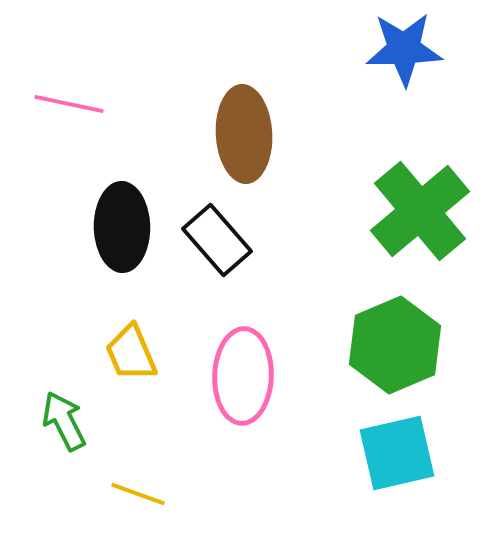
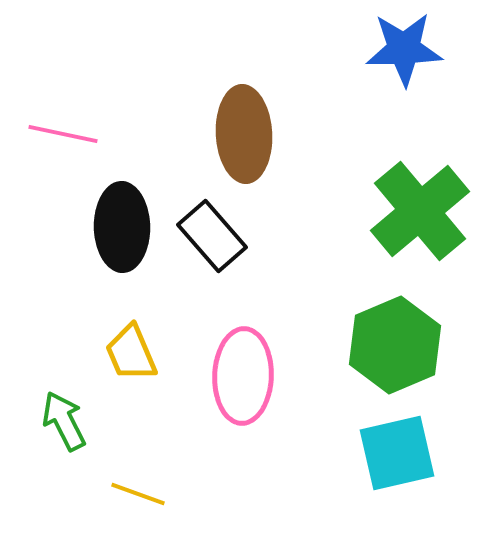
pink line: moved 6 px left, 30 px down
black rectangle: moved 5 px left, 4 px up
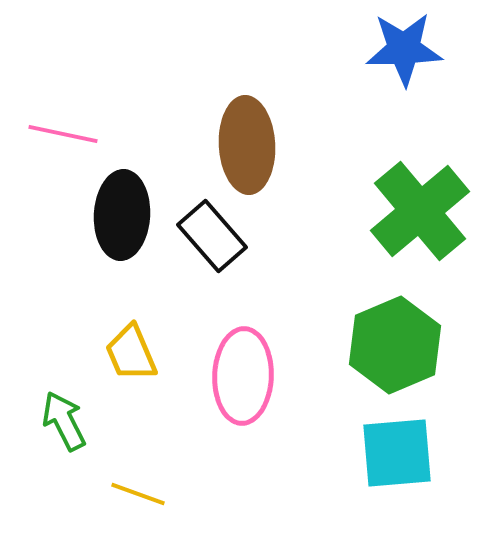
brown ellipse: moved 3 px right, 11 px down
black ellipse: moved 12 px up; rotated 4 degrees clockwise
cyan square: rotated 8 degrees clockwise
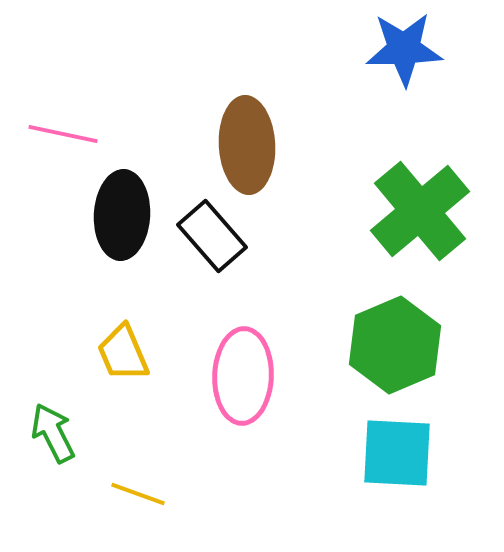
yellow trapezoid: moved 8 px left
green arrow: moved 11 px left, 12 px down
cyan square: rotated 8 degrees clockwise
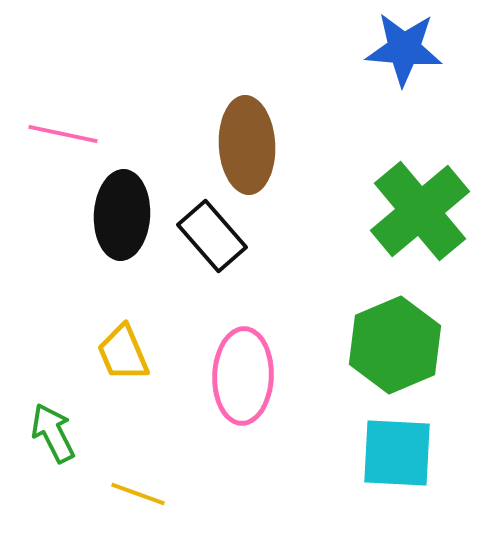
blue star: rotated 6 degrees clockwise
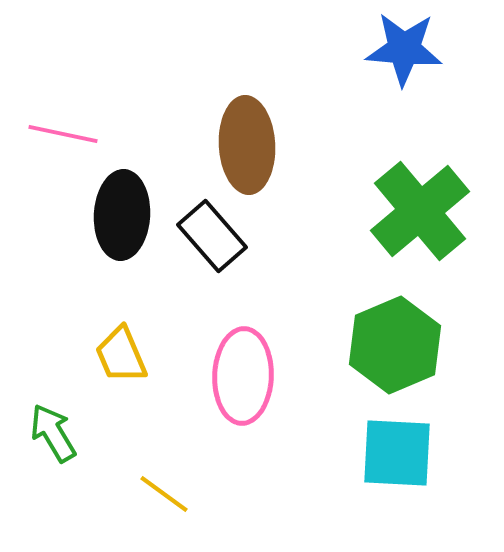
yellow trapezoid: moved 2 px left, 2 px down
green arrow: rotated 4 degrees counterclockwise
yellow line: moved 26 px right; rotated 16 degrees clockwise
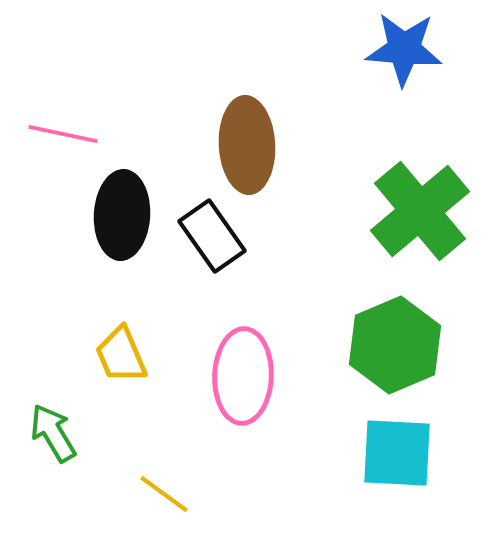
black rectangle: rotated 6 degrees clockwise
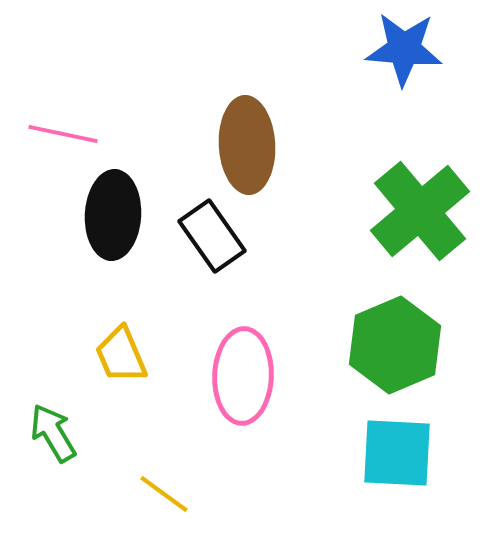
black ellipse: moved 9 px left
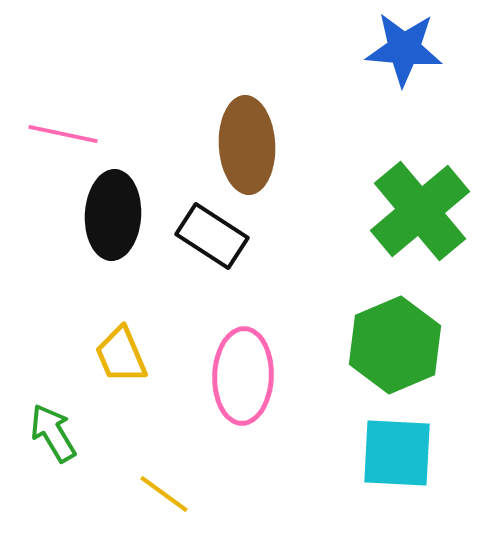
black rectangle: rotated 22 degrees counterclockwise
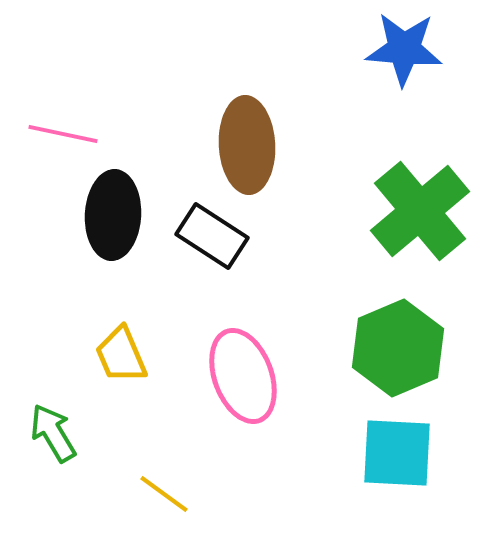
green hexagon: moved 3 px right, 3 px down
pink ellipse: rotated 22 degrees counterclockwise
